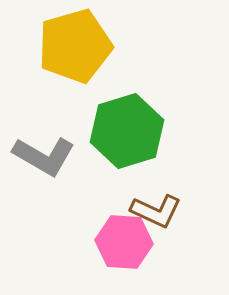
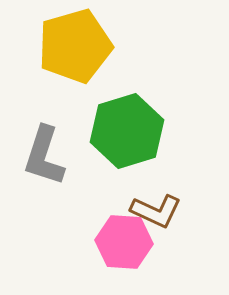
gray L-shape: rotated 78 degrees clockwise
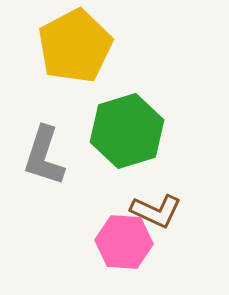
yellow pentagon: rotated 12 degrees counterclockwise
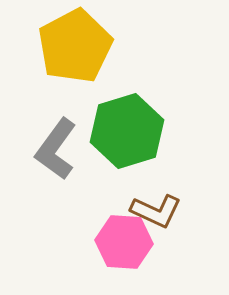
gray L-shape: moved 12 px right, 7 px up; rotated 18 degrees clockwise
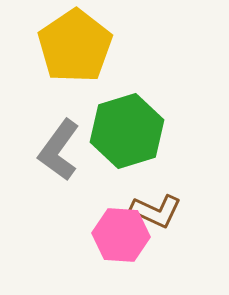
yellow pentagon: rotated 6 degrees counterclockwise
gray L-shape: moved 3 px right, 1 px down
pink hexagon: moved 3 px left, 7 px up
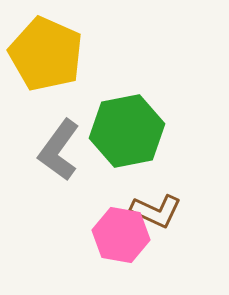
yellow pentagon: moved 29 px left, 8 px down; rotated 14 degrees counterclockwise
green hexagon: rotated 6 degrees clockwise
pink hexagon: rotated 6 degrees clockwise
